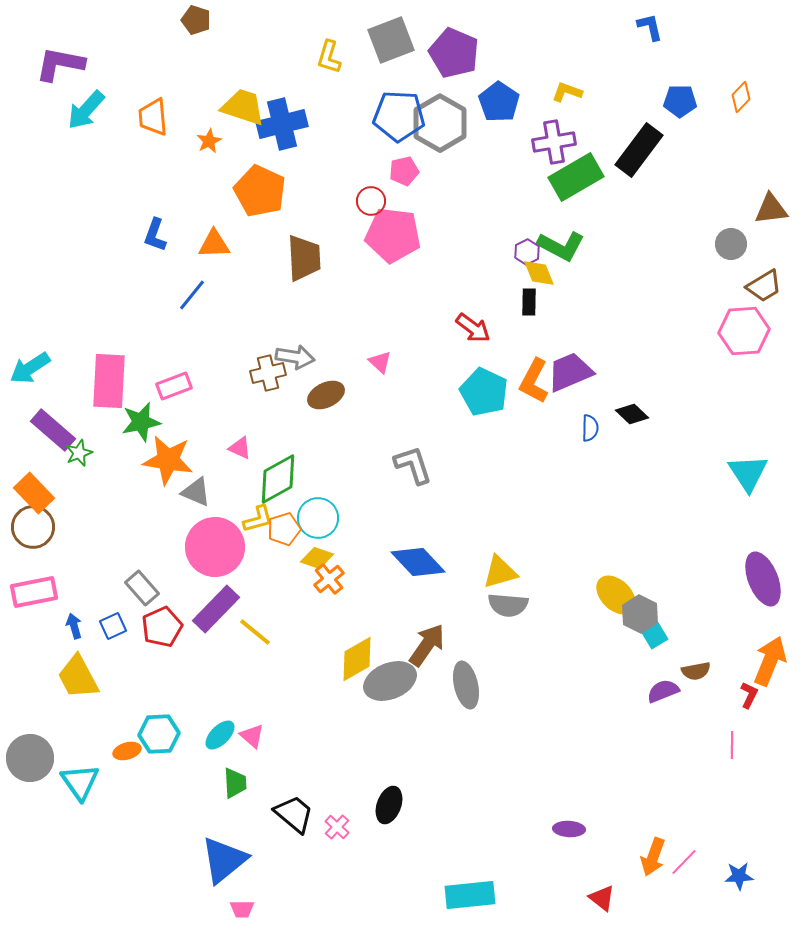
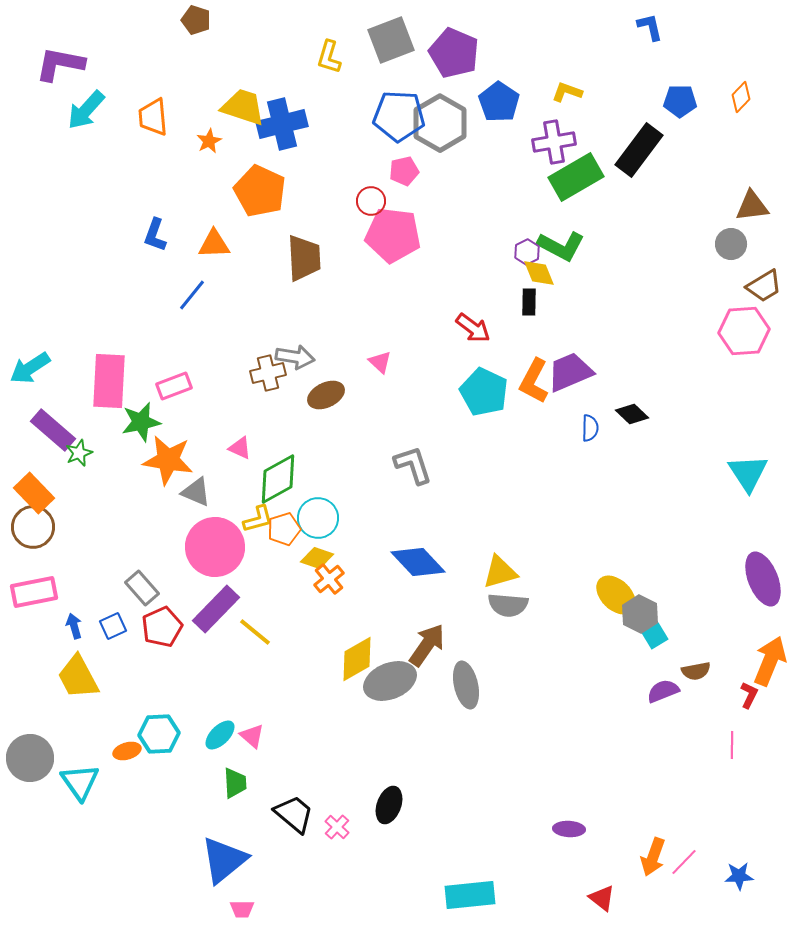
brown triangle at (771, 209): moved 19 px left, 3 px up
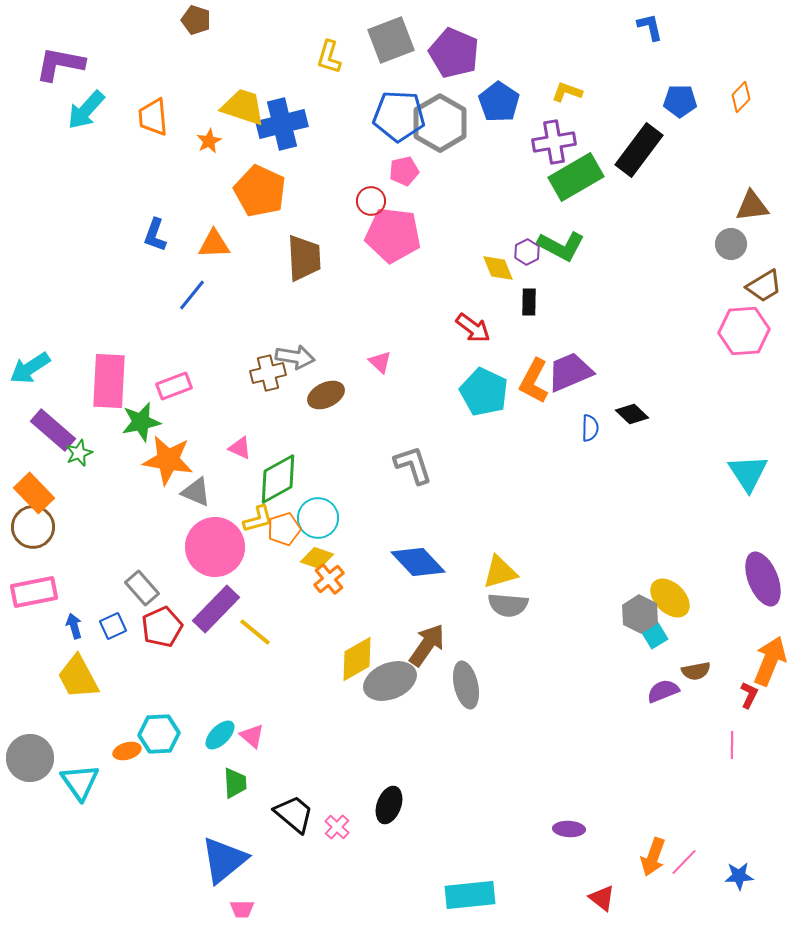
yellow diamond at (539, 273): moved 41 px left, 5 px up
yellow ellipse at (616, 595): moved 54 px right, 3 px down
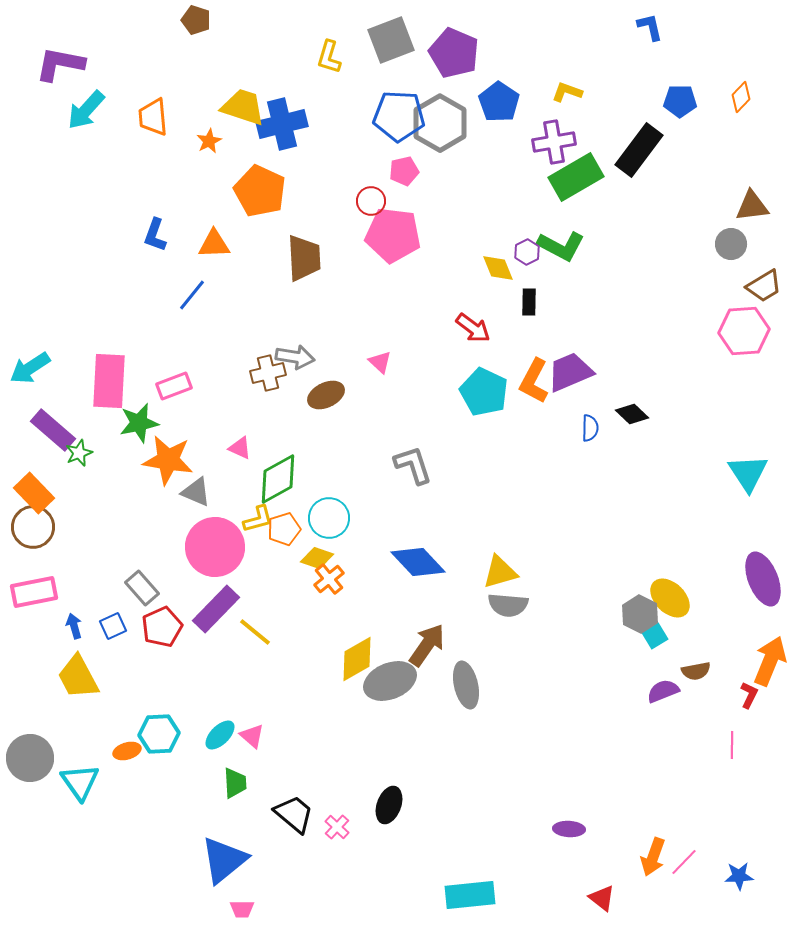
green star at (141, 422): moved 2 px left, 1 px down
cyan circle at (318, 518): moved 11 px right
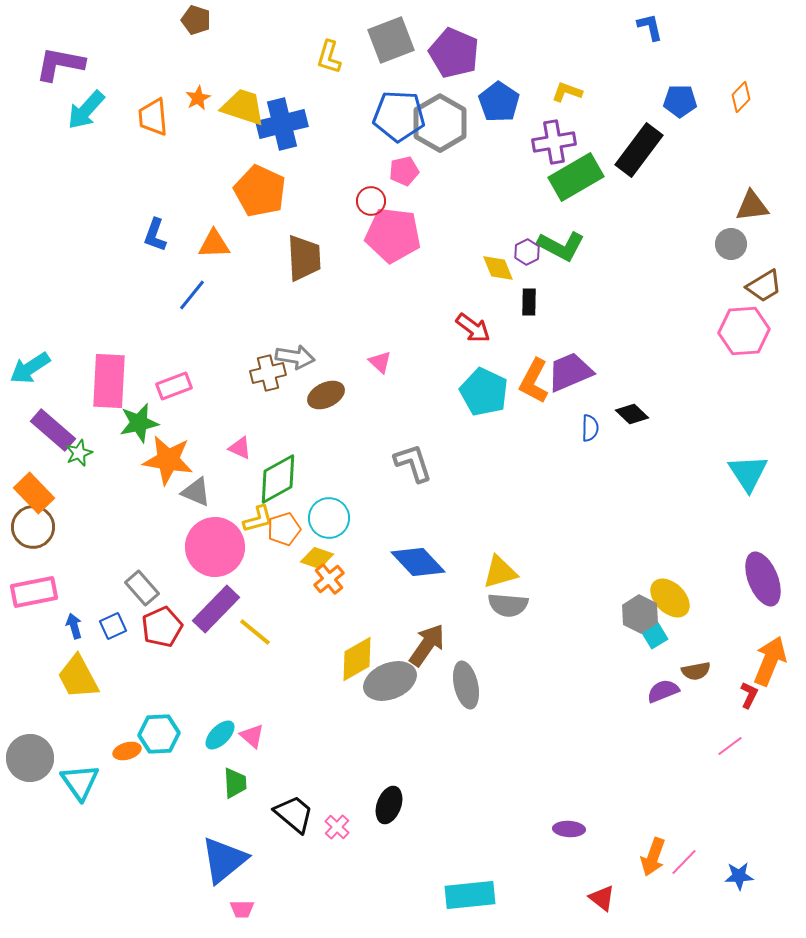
orange star at (209, 141): moved 11 px left, 43 px up
gray L-shape at (413, 465): moved 2 px up
pink line at (732, 745): moved 2 px left, 1 px down; rotated 52 degrees clockwise
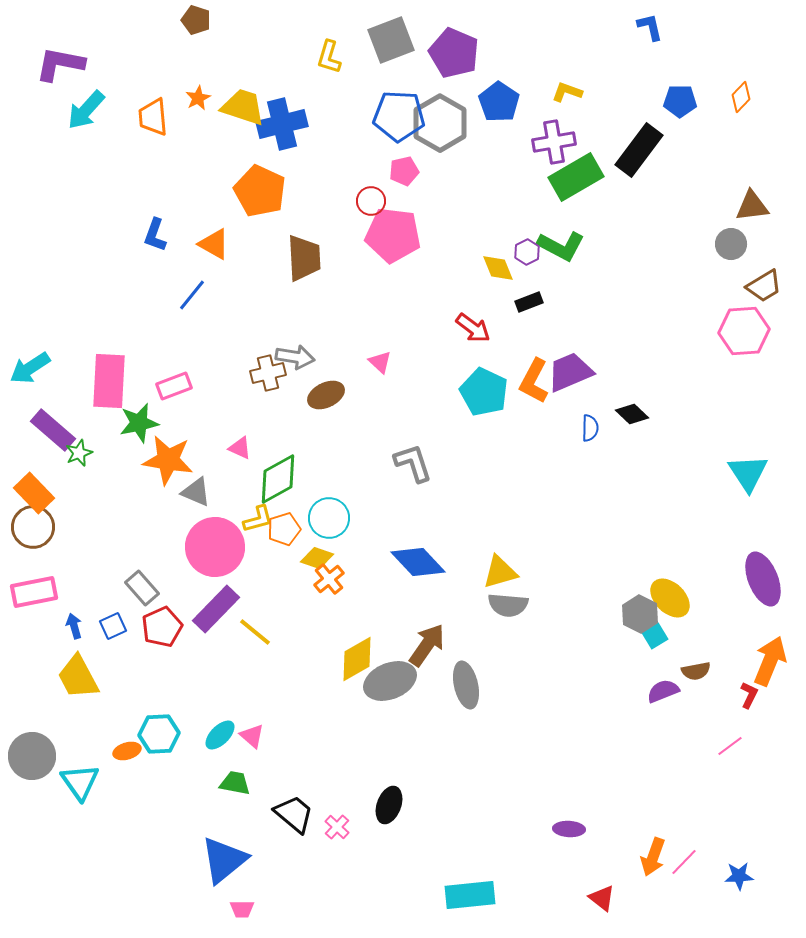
orange triangle at (214, 244): rotated 32 degrees clockwise
black rectangle at (529, 302): rotated 68 degrees clockwise
gray circle at (30, 758): moved 2 px right, 2 px up
green trapezoid at (235, 783): rotated 76 degrees counterclockwise
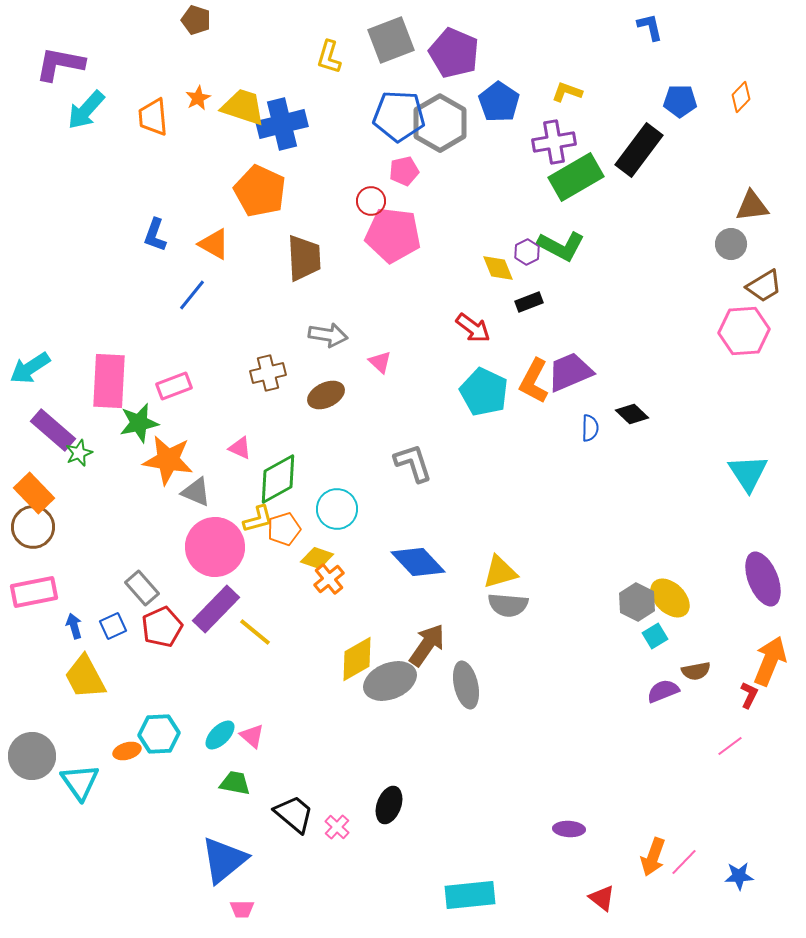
gray arrow at (295, 357): moved 33 px right, 22 px up
cyan circle at (329, 518): moved 8 px right, 9 px up
gray hexagon at (640, 614): moved 3 px left, 12 px up
yellow trapezoid at (78, 677): moved 7 px right
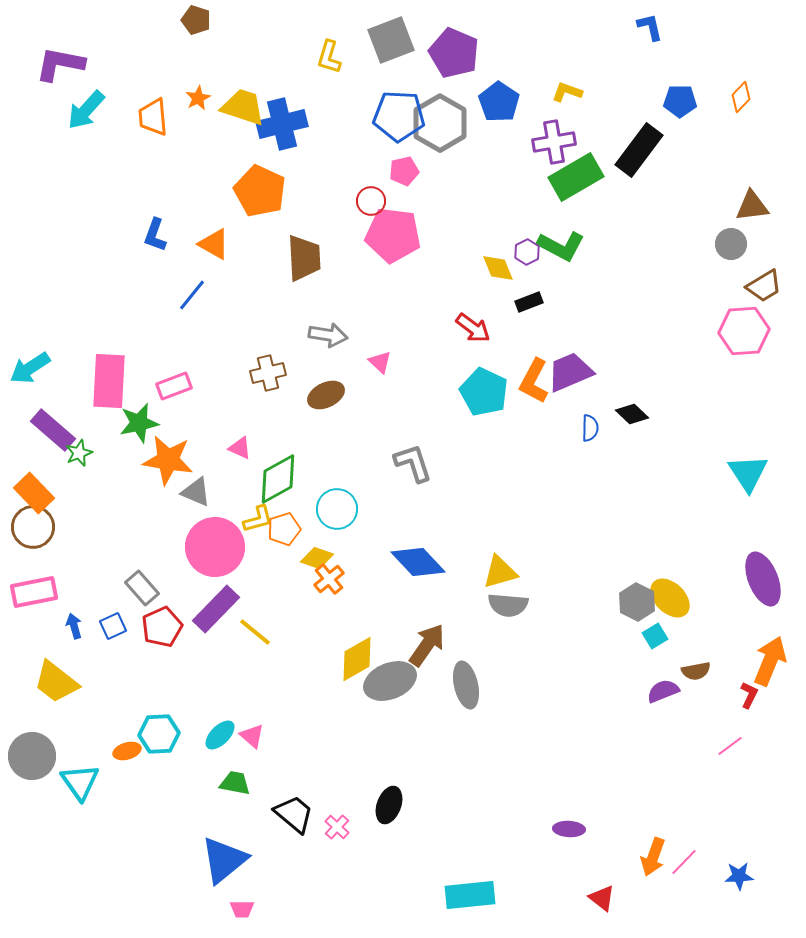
yellow trapezoid at (85, 677): moved 29 px left, 5 px down; rotated 24 degrees counterclockwise
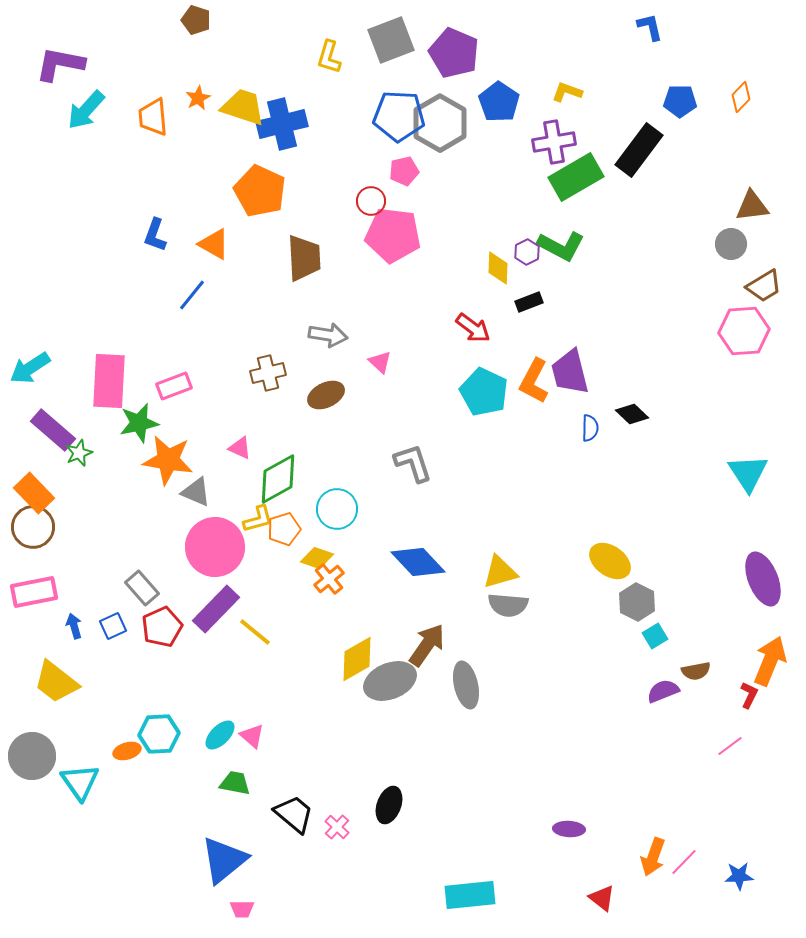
yellow diamond at (498, 268): rotated 24 degrees clockwise
purple trapezoid at (570, 372): rotated 81 degrees counterclockwise
yellow ellipse at (670, 598): moved 60 px left, 37 px up; rotated 9 degrees counterclockwise
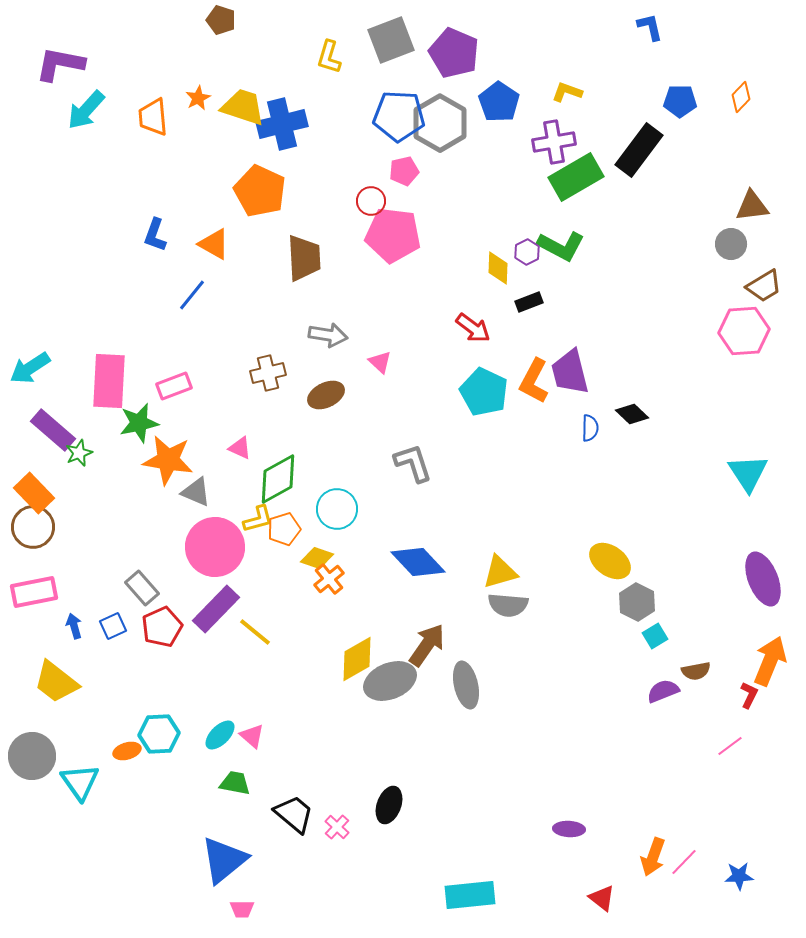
brown pentagon at (196, 20): moved 25 px right
